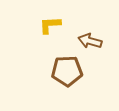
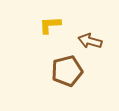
brown pentagon: rotated 12 degrees counterclockwise
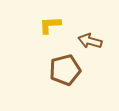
brown pentagon: moved 2 px left, 1 px up
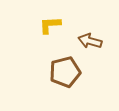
brown pentagon: moved 2 px down
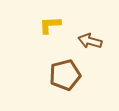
brown pentagon: moved 3 px down
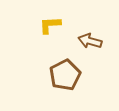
brown pentagon: rotated 12 degrees counterclockwise
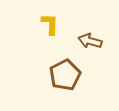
yellow L-shape: moved 1 px up; rotated 95 degrees clockwise
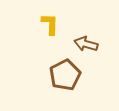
brown arrow: moved 4 px left, 3 px down
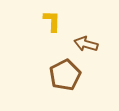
yellow L-shape: moved 2 px right, 3 px up
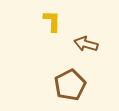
brown pentagon: moved 5 px right, 10 px down
